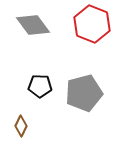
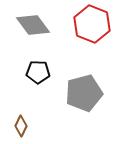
black pentagon: moved 2 px left, 14 px up
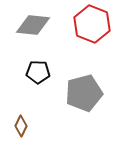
gray diamond: rotated 48 degrees counterclockwise
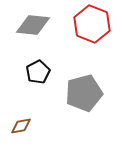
black pentagon: rotated 30 degrees counterclockwise
brown diamond: rotated 55 degrees clockwise
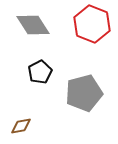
gray diamond: rotated 52 degrees clockwise
black pentagon: moved 2 px right
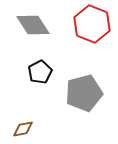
brown diamond: moved 2 px right, 3 px down
